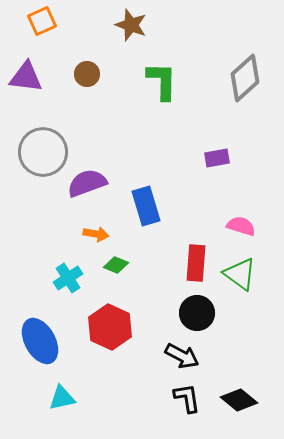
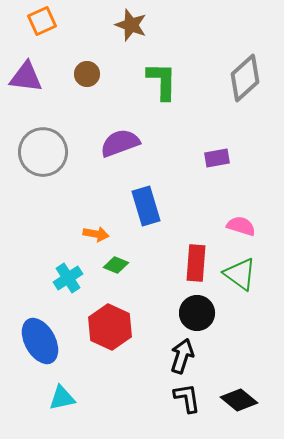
purple semicircle: moved 33 px right, 40 px up
black arrow: rotated 100 degrees counterclockwise
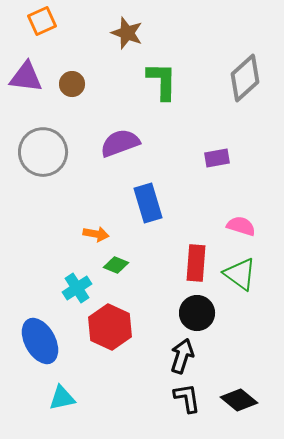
brown star: moved 4 px left, 8 px down
brown circle: moved 15 px left, 10 px down
blue rectangle: moved 2 px right, 3 px up
cyan cross: moved 9 px right, 10 px down
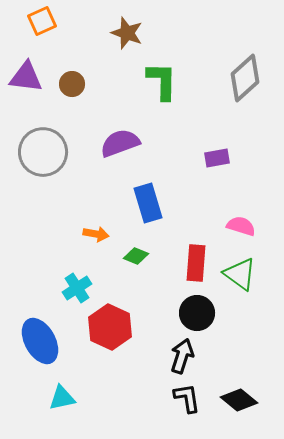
green diamond: moved 20 px right, 9 px up
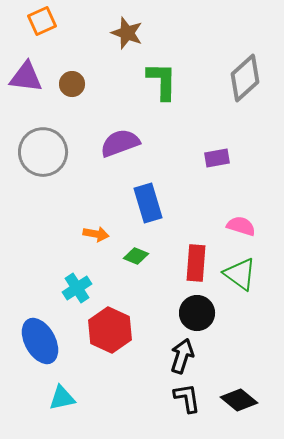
red hexagon: moved 3 px down
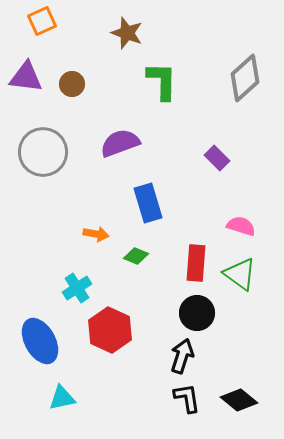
purple rectangle: rotated 55 degrees clockwise
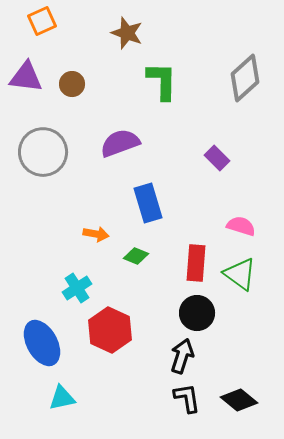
blue ellipse: moved 2 px right, 2 px down
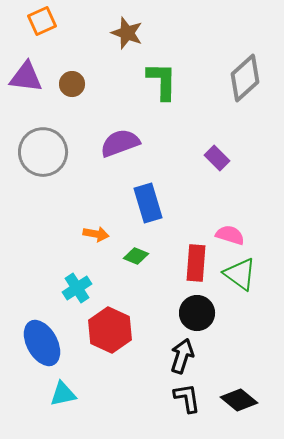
pink semicircle: moved 11 px left, 9 px down
cyan triangle: moved 1 px right, 4 px up
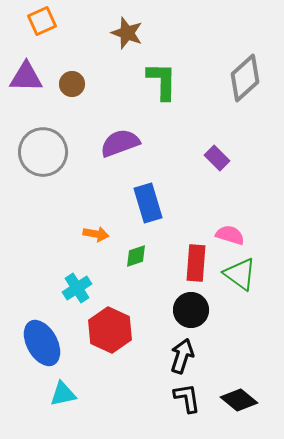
purple triangle: rotated 6 degrees counterclockwise
green diamond: rotated 40 degrees counterclockwise
black circle: moved 6 px left, 3 px up
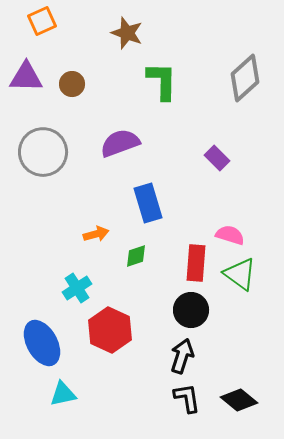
orange arrow: rotated 25 degrees counterclockwise
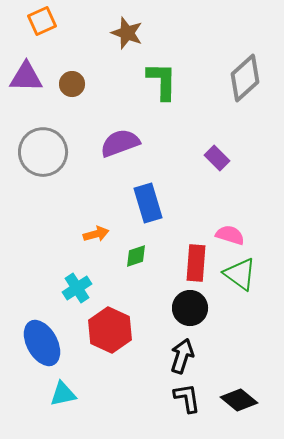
black circle: moved 1 px left, 2 px up
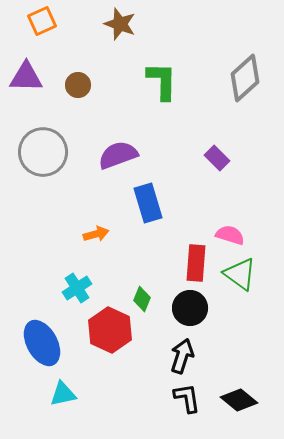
brown star: moved 7 px left, 9 px up
brown circle: moved 6 px right, 1 px down
purple semicircle: moved 2 px left, 12 px down
green diamond: moved 6 px right, 43 px down; rotated 50 degrees counterclockwise
